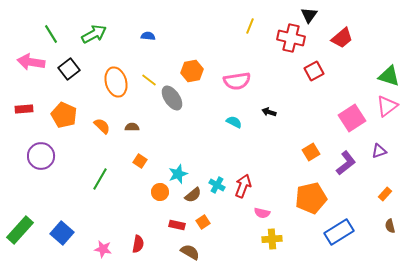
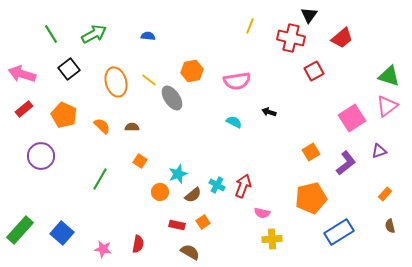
pink arrow at (31, 62): moved 9 px left, 12 px down; rotated 8 degrees clockwise
red rectangle at (24, 109): rotated 36 degrees counterclockwise
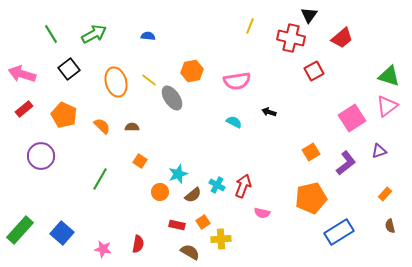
yellow cross at (272, 239): moved 51 px left
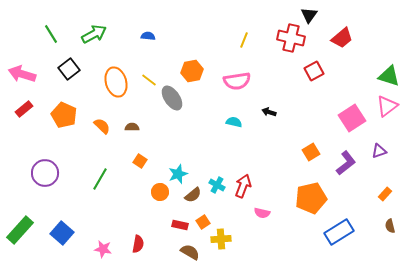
yellow line at (250, 26): moved 6 px left, 14 px down
cyan semicircle at (234, 122): rotated 14 degrees counterclockwise
purple circle at (41, 156): moved 4 px right, 17 px down
red rectangle at (177, 225): moved 3 px right
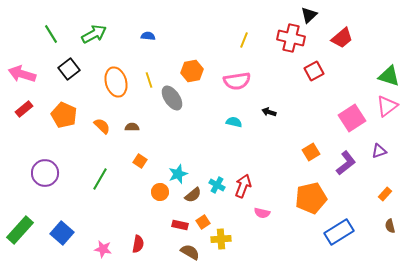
black triangle at (309, 15): rotated 12 degrees clockwise
yellow line at (149, 80): rotated 35 degrees clockwise
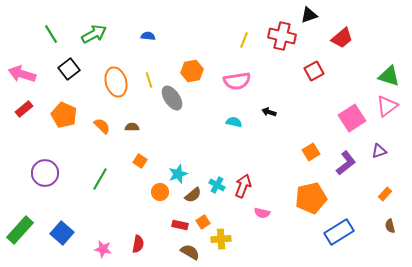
black triangle at (309, 15): rotated 24 degrees clockwise
red cross at (291, 38): moved 9 px left, 2 px up
